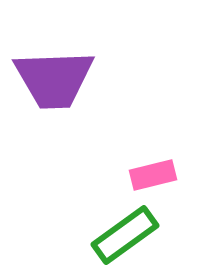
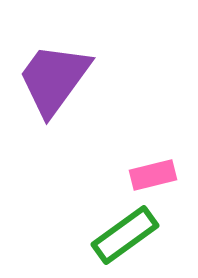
purple trapezoid: rotated 128 degrees clockwise
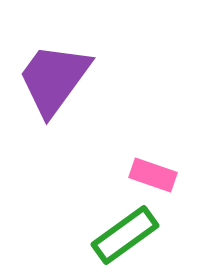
pink rectangle: rotated 33 degrees clockwise
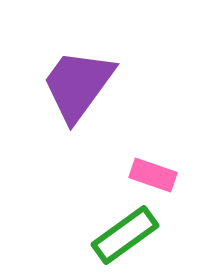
purple trapezoid: moved 24 px right, 6 px down
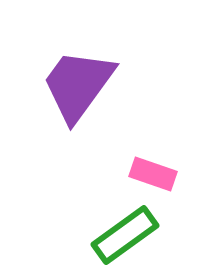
pink rectangle: moved 1 px up
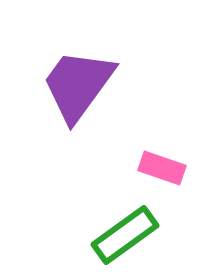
pink rectangle: moved 9 px right, 6 px up
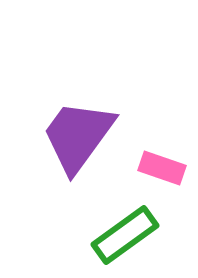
purple trapezoid: moved 51 px down
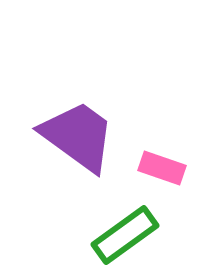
purple trapezoid: rotated 90 degrees clockwise
